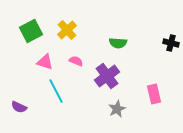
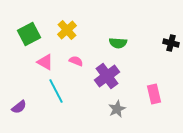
green square: moved 2 px left, 3 px down
pink triangle: rotated 12 degrees clockwise
purple semicircle: rotated 63 degrees counterclockwise
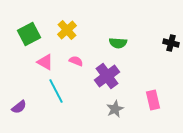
pink rectangle: moved 1 px left, 6 px down
gray star: moved 2 px left
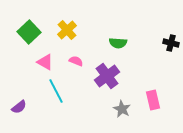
green square: moved 2 px up; rotated 15 degrees counterclockwise
gray star: moved 7 px right; rotated 18 degrees counterclockwise
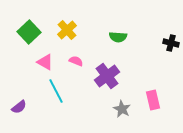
green semicircle: moved 6 px up
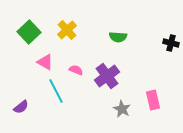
pink semicircle: moved 9 px down
purple semicircle: moved 2 px right
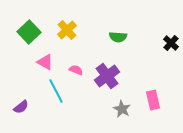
black cross: rotated 28 degrees clockwise
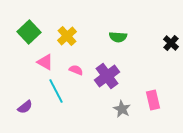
yellow cross: moved 6 px down
purple semicircle: moved 4 px right
